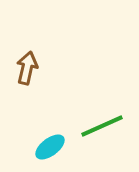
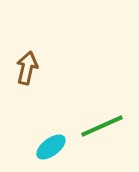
cyan ellipse: moved 1 px right
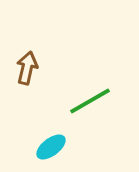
green line: moved 12 px left, 25 px up; rotated 6 degrees counterclockwise
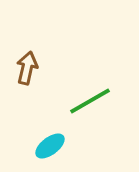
cyan ellipse: moved 1 px left, 1 px up
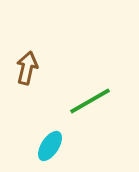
cyan ellipse: rotated 20 degrees counterclockwise
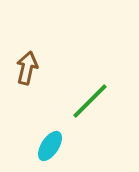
green line: rotated 15 degrees counterclockwise
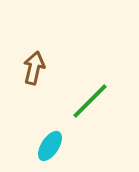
brown arrow: moved 7 px right
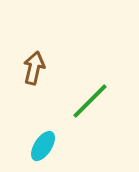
cyan ellipse: moved 7 px left
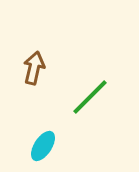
green line: moved 4 px up
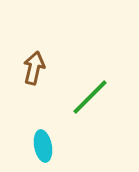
cyan ellipse: rotated 44 degrees counterclockwise
